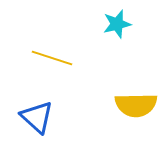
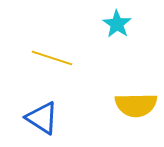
cyan star: rotated 24 degrees counterclockwise
blue triangle: moved 5 px right, 1 px down; rotated 9 degrees counterclockwise
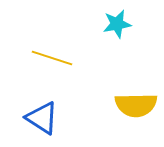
cyan star: rotated 28 degrees clockwise
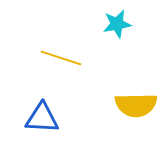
yellow line: moved 9 px right
blue triangle: rotated 30 degrees counterclockwise
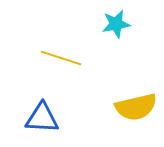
cyan star: moved 1 px left
yellow semicircle: moved 2 px down; rotated 12 degrees counterclockwise
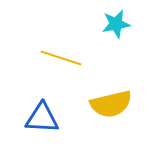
yellow semicircle: moved 25 px left, 3 px up
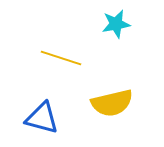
yellow semicircle: moved 1 px right, 1 px up
blue triangle: rotated 12 degrees clockwise
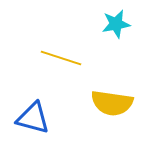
yellow semicircle: rotated 21 degrees clockwise
blue triangle: moved 9 px left
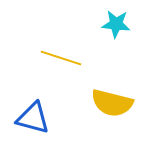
cyan star: rotated 16 degrees clockwise
yellow semicircle: rotated 6 degrees clockwise
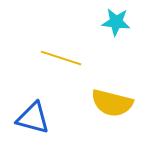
cyan star: moved 2 px up
